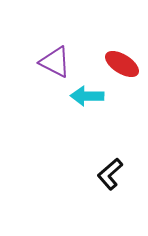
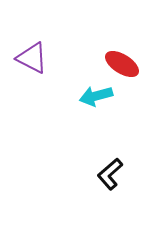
purple triangle: moved 23 px left, 4 px up
cyan arrow: moved 9 px right; rotated 16 degrees counterclockwise
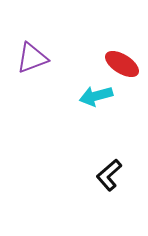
purple triangle: rotated 48 degrees counterclockwise
black L-shape: moved 1 px left, 1 px down
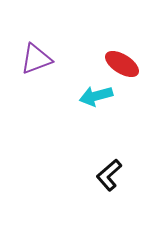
purple triangle: moved 4 px right, 1 px down
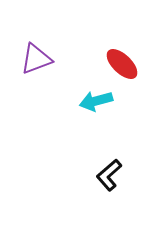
red ellipse: rotated 12 degrees clockwise
cyan arrow: moved 5 px down
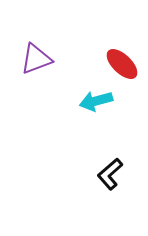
black L-shape: moved 1 px right, 1 px up
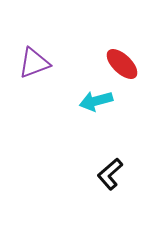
purple triangle: moved 2 px left, 4 px down
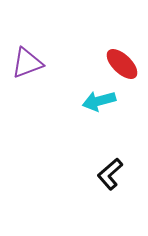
purple triangle: moved 7 px left
cyan arrow: moved 3 px right
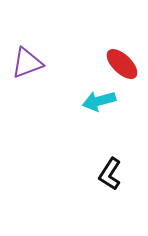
black L-shape: rotated 16 degrees counterclockwise
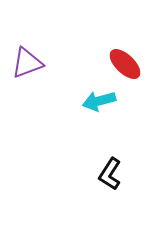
red ellipse: moved 3 px right
